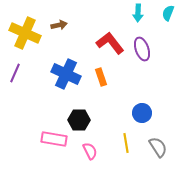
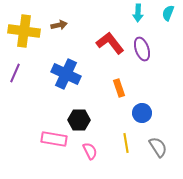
yellow cross: moved 1 px left, 2 px up; rotated 16 degrees counterclockwise
orange rectangle: moved 18 px right, 11 px down
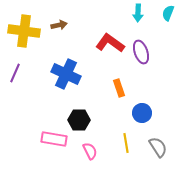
red L-shape: rotated 16 degrees counterclockwise
purple ellipse: moved 1 px left, 3 px down
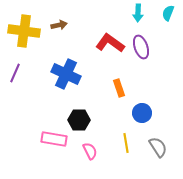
purple ellipse: moved 5 px up
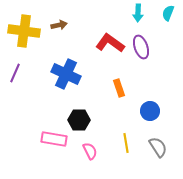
blue circle: moved 8 px right, 2 px up
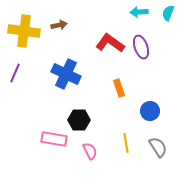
cyan arrow: moved 1 px right, 1 px up; rotated 84 degrees clockwise
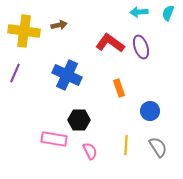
blue cross: moved 1 px right, 1 px down
yellow line: moved 2 px down; rotated 12 degrees clockwise
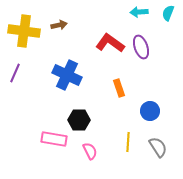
yellow line: moved 2 px right, 3 px up
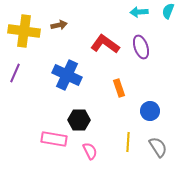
cyan semicircle: moved 2 px up
red L-shape: moved 5 px left, 1 px down
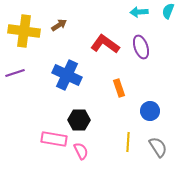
brown arrow: rotated 21 degrees counterclockwise
purple line: rotated 48 degrees clockwise
pink semicircle: moved 9 px left
